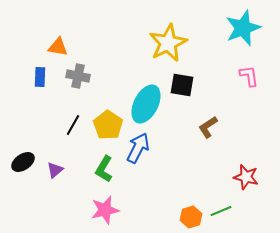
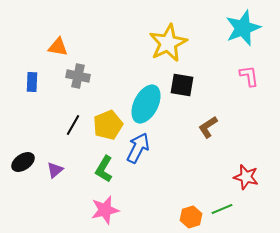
blue rectangle: moved 8 px left, 5 px down
yellow pentagon: rotated 16 degrees clockwise
green line: moved 1 px right, 2 px up
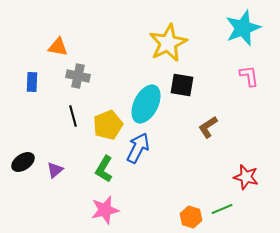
black line: moved 9 px up; rotated 45 degrees counterclockwise
orange hexagon: rotated 25 degrees counterclockwise
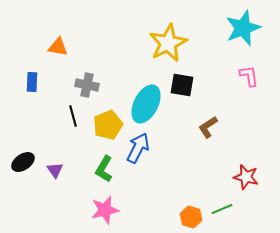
gray cross: moved 9 px right, 9 px down
purple triangle: rotated 24 degrees counterclockwise
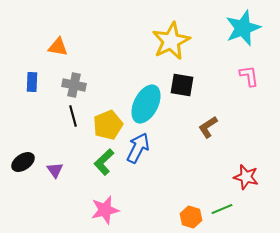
yellow star: moved 3 px right, 2 px up
gray cross: moved 13 px left
green L-shape: moved 7 px up; rotated 16 degrees clockwise
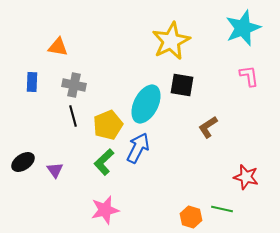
green line: rotated 35 degrees clockwise
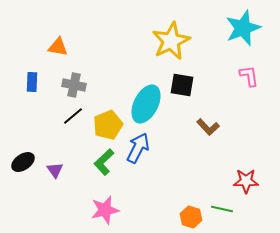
black line: rotated 65 degrees clockwise
brown L-shape: rotated 100 degrees counterclockwise
red star: moved 4 px down; rotated 15 degrees counterclockwise
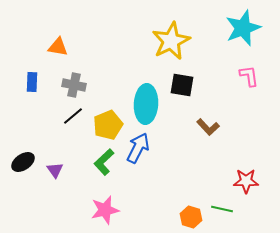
cyan ellipse: rotated 24 degrees counterclockwise
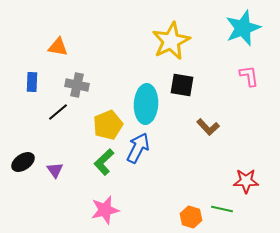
gray cross: moved 3 px right
black line: moved 15 px left, 4 px up
